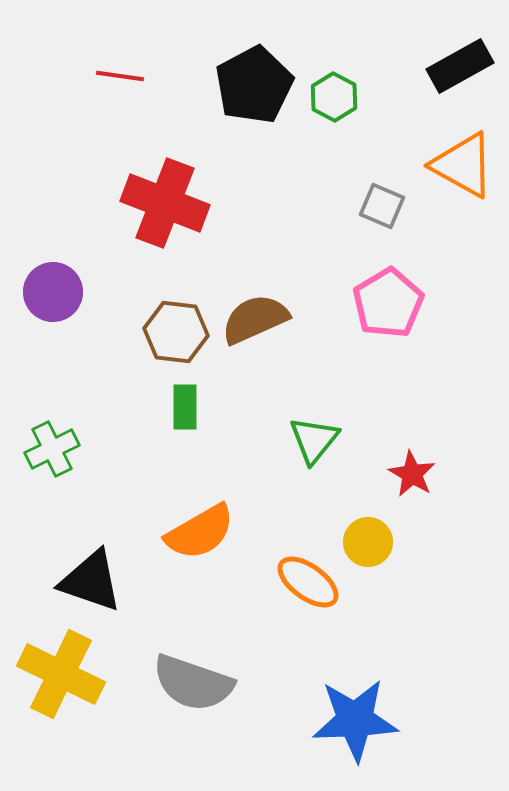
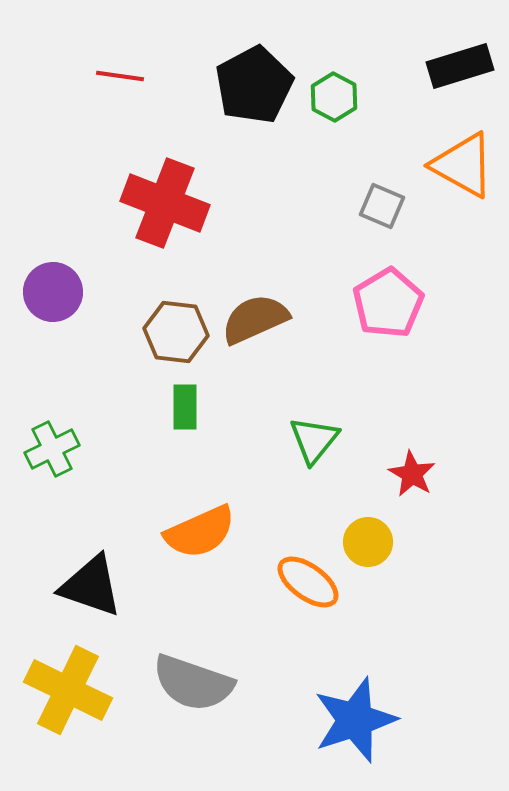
black rectangle: rotated 12 degrees clockwise
orange semicircle: rotated 6 degrees clockwise
black triangle: moved 5 px down
yellow cross: moved 7 px right, 16 px down
blue star: rotated 16 degrees counterclockwise
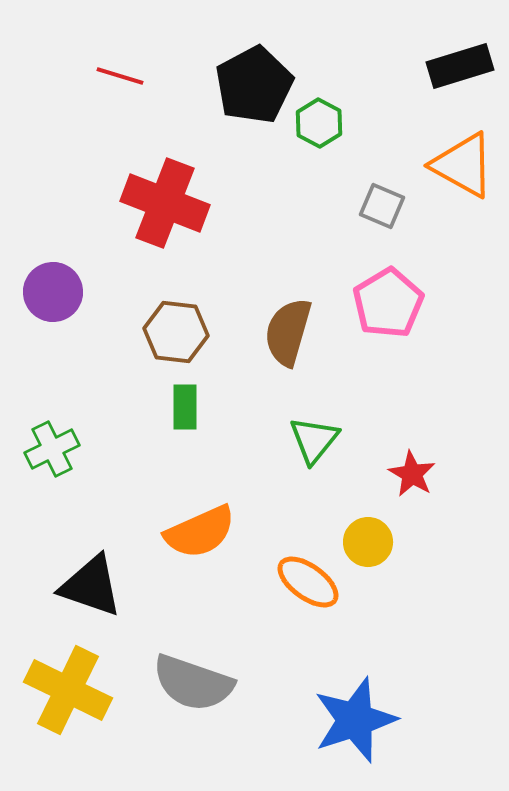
red line: rotated 9 degrees clockwise
green hexagon: moved 15 px left, 26 px down
brown semicircle: moved 33 px right, 13 px down; rotated 50 degrees counterclockwise
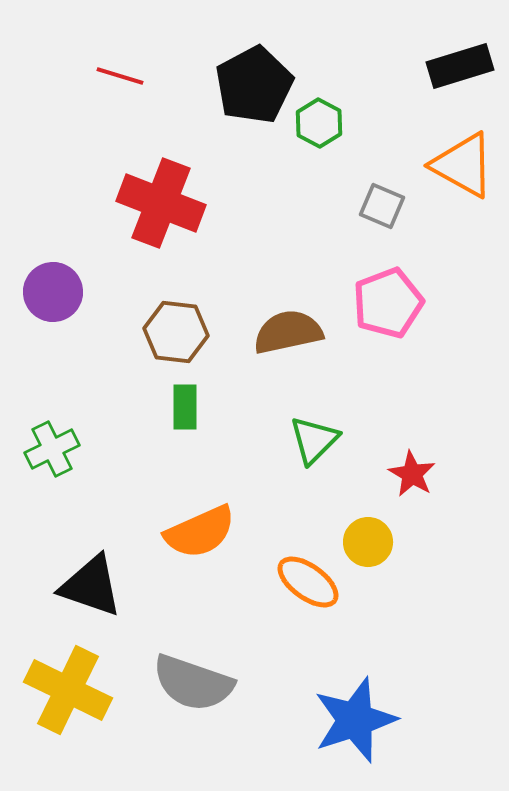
red cross: moved 4 px left
pink pentagon: rotated 10 degrees clockwise
brown semicircle: rotated 62 degrees clockwise
green triangle: rotated 6 degrees clockwise
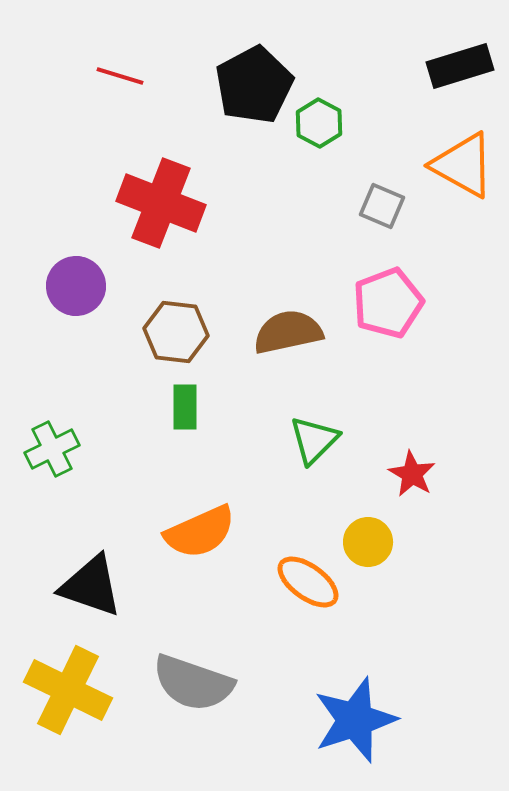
purple circle: moved 23 px right, 6 px up
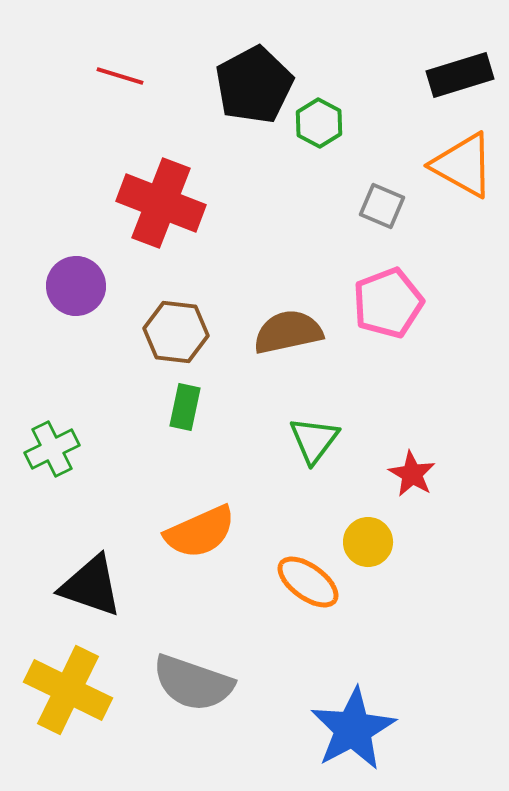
black rectangle: moved 9 px down
green rectangle: rotated 12 degrees clockwise
green triangle: rotated 8 degrees counterclockwise
blue star: moved 2 px left, 9 px down; rotated 10 degrees counterclockwise
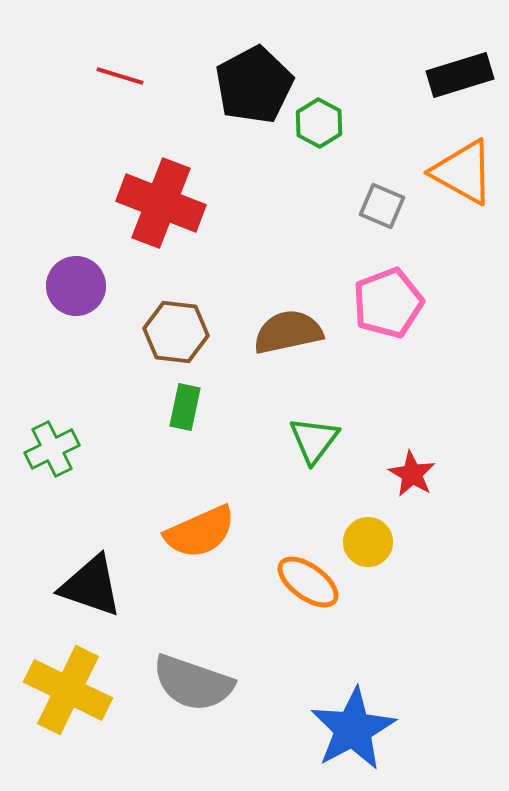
orange triangle: moved 7 px down
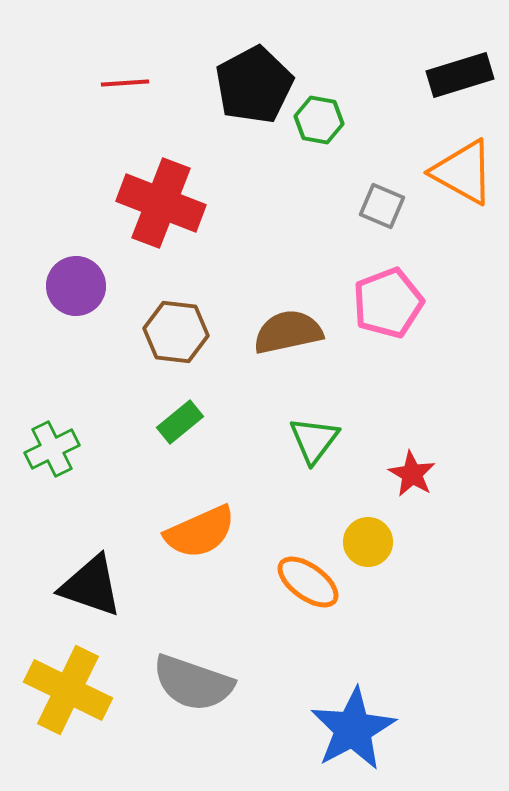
red line: moved 5 px right, 7 px down; rotated 21 degrees counterclockwise
green hexagon: moved 3 px up; rotated 18 degrees counterclockwise
green rectangle: moved 5 px left, 15 px down; rotated 39 degrees clockwise
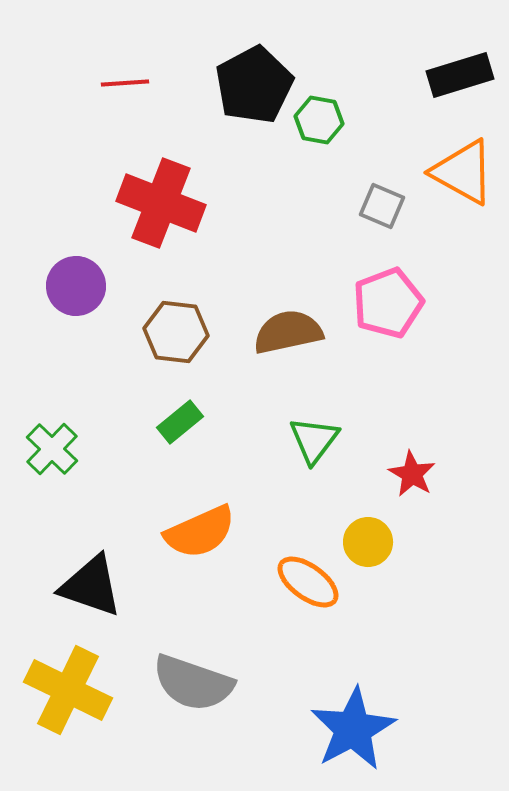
green cross: rotated 20 degrees counterclockwise
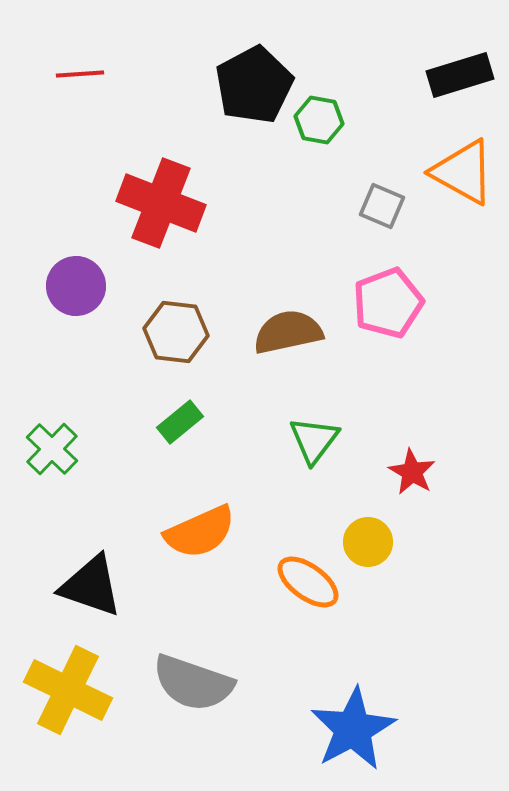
red line: moved 45 px left, 9 px up
red star: moved 2 px up
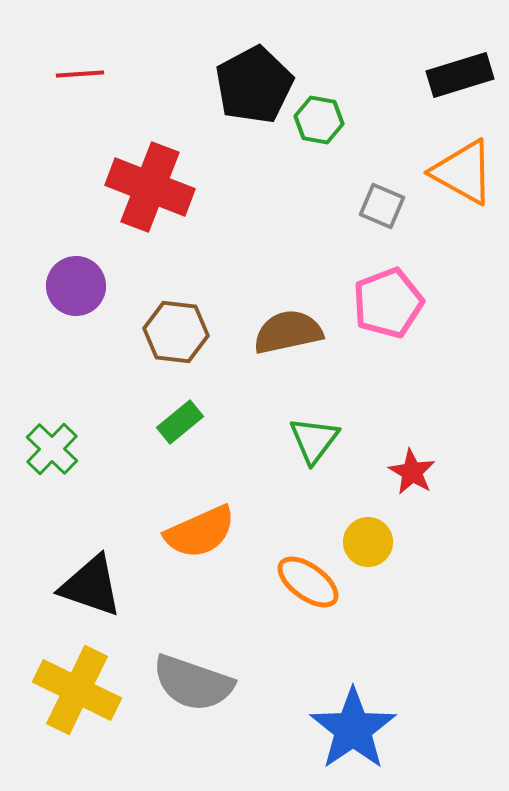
red cross: moved 11 px left, 16 px up
yellow cross: moved 9 px right
blue star: rotated 6 degrees counterclockwise
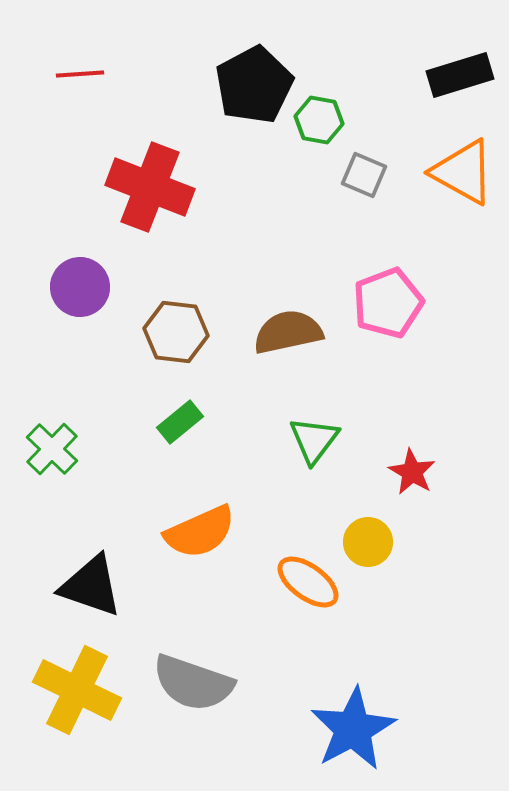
gray square: moved 18 px left, 31 px up
purple circle: moved 4 px right, 1 px down
blue star: rotated 6 degrees clockwise
